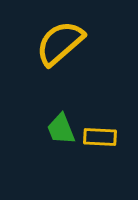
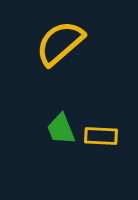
yellow rectangle: moved 1 px right, 1 px up
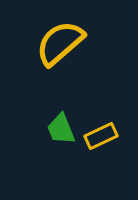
yellow rectangle: rotated 28 degrees counterclockwise
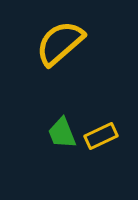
green trapezoid: moved 1 px right, 4 px down
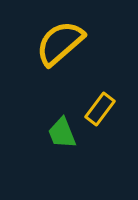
yellow rectangle: moved 1 px left, 27 px up; rotated 28 degrees counterclockwise
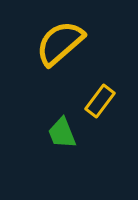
yellow rectangle: moved 8 px up
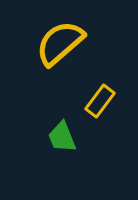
green trapezoid: moved 4 px down
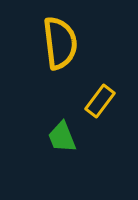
yellow semicircle: rotated 124 degrees clockwise
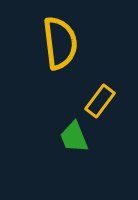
green trapezoid: moved 12 px right
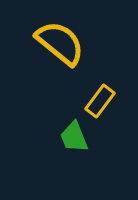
yellow semicircle: rotated 44 degrees counterclockwise
